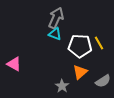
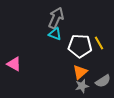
gray star: moved 20 px right; rotated 24 degrees clockwise
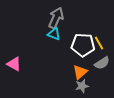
cyan triangle: moved 1 px left
white pentagon: moved 3 px right, 1 px up
gray semicircle: moved 1 px left, 18 px up
